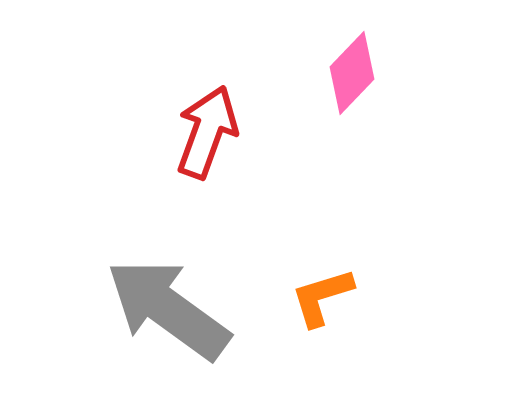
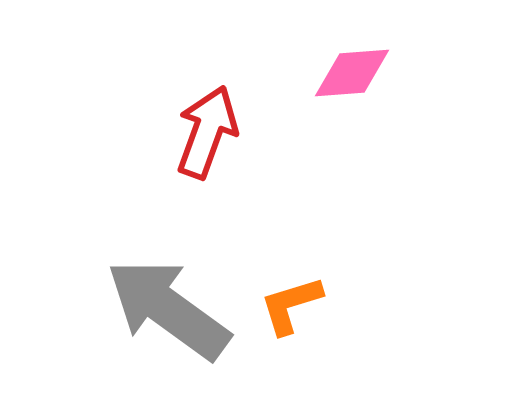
pink diamond: rotated 42 degrees clockwise
orange L-shape: moved 31 px left, 8 px down
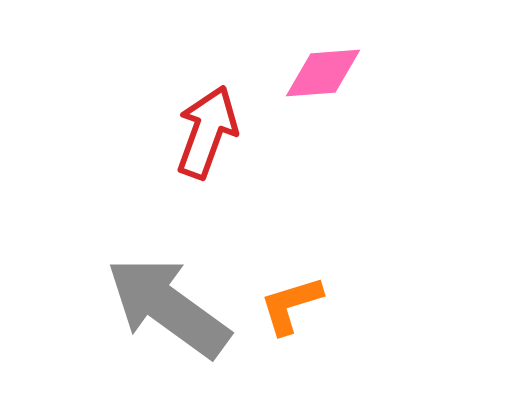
pink diamond: moved 29 px left
gray arrow: moved 2 px up
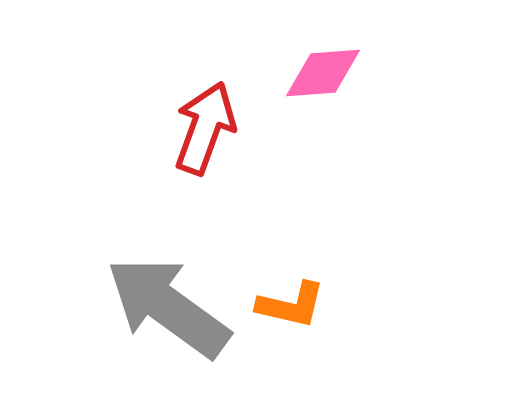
red arrow: moved 2 px left, 4 px up
orange L-shape: rotated 150 degrees counterclockwise
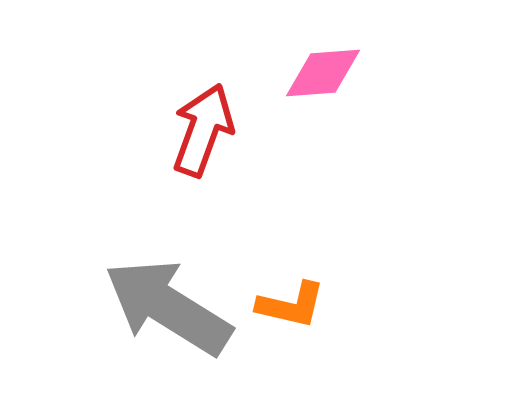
red arrow: moved 2 px left, 2 px down
gray arrow: rotated 4 degrees counterclockwise
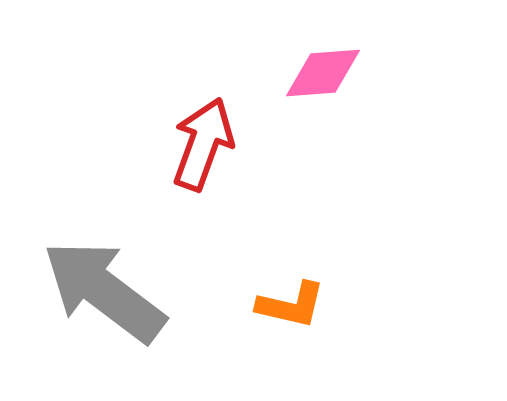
red arrow: moved 14 px down
gray arrow: moved 64 px left, 16 px up; rotated 5 degrees clockwise
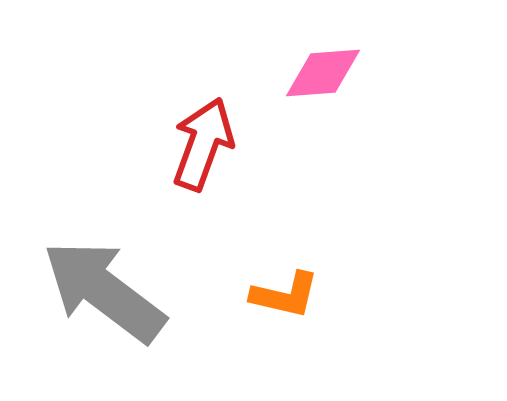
orange L-shape: moved 6 px left, 10 px up
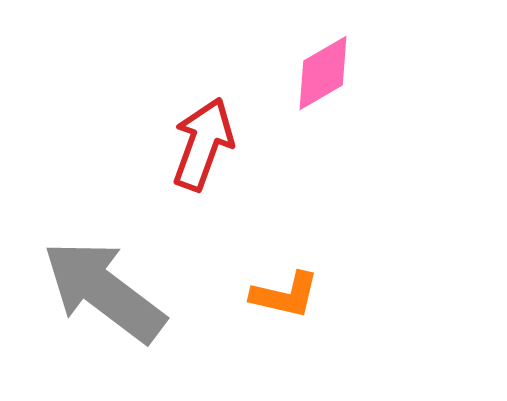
pink diamond: rotated 26 degrees counterclockwise
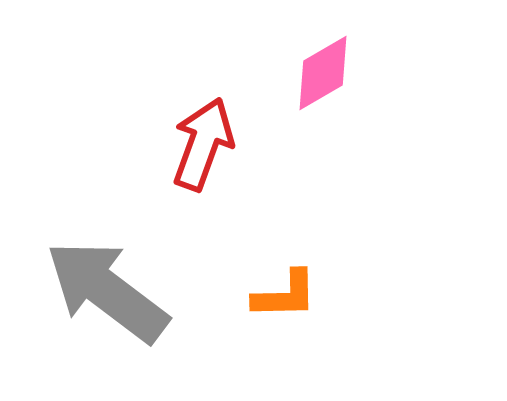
gray arrow: moved 3 px right
orange L-shape: rotated 14 degrees counterclockwise
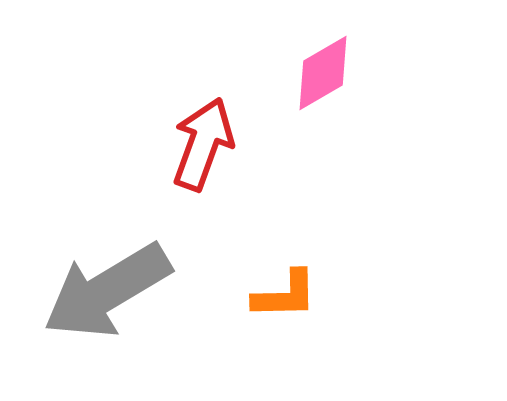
gray arrow: rotated 68 degrees counterclockwise
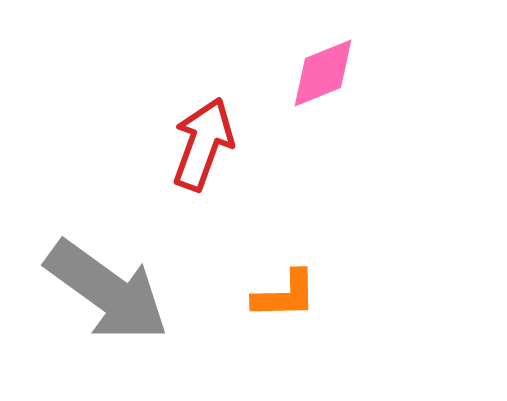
pink diamond: rotated 8 degrees clockwise
gray arrow: rotated 113 degrees counterclockwise
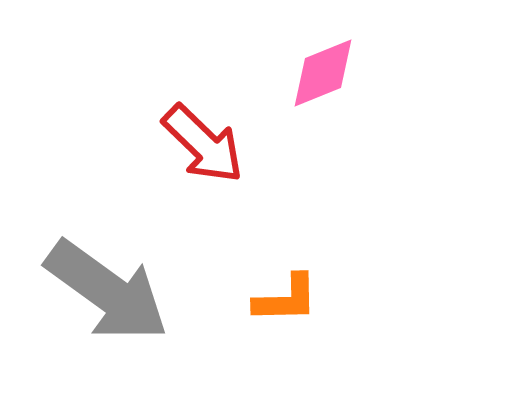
red arrow: rotated 114 degrees clockwise
orange L-shape: moved 1 px right, 4 px down
